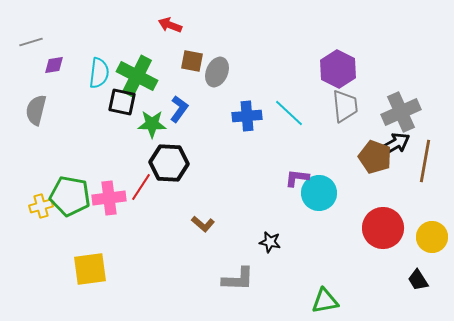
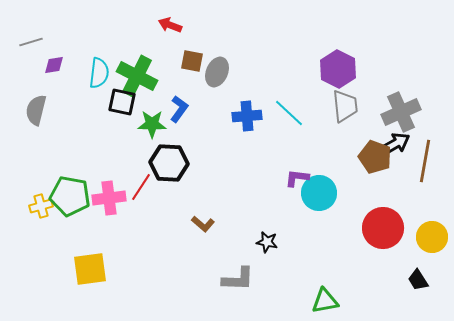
black star: moved 3 px left
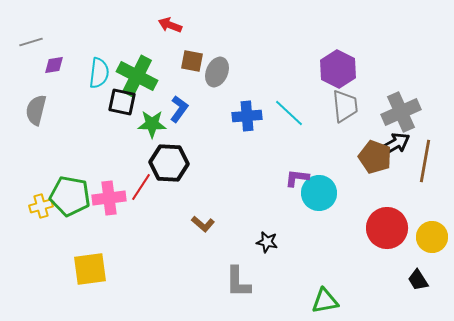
red circle: moved 4 px right
gray L-shape: moved 3 px down; rotated 88 degrees clockwise
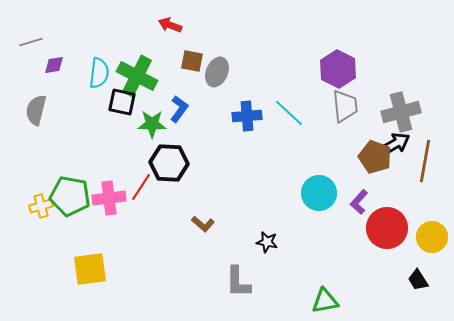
gray cross: rotated 9 degrees clockwise
purple L-shape: moved 62 px right, 24 px down; rotated 55 degrees counterclockwise
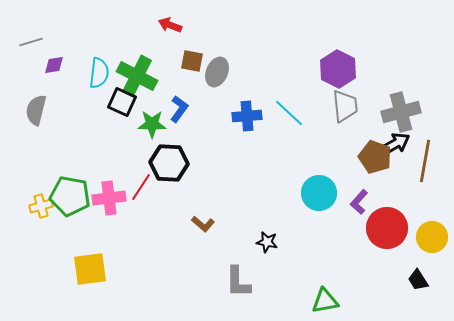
black square: rotated 12 degrees clockwise
